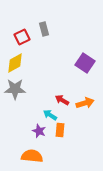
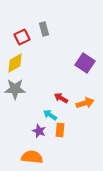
red arrow: moved 1 px left, 2 px up
orange semicircle: moved 1 px down
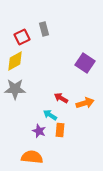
yellow diamond: moved 2 px up
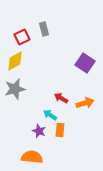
gray star: rotated 15 degrees counterclockwise
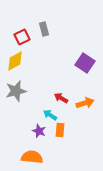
gray star: moved 1 px right, 2 px down
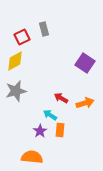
purple star: moved 1 px right; rotated 16 degrees clockwise
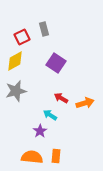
purple square: moved 29 px left
orange rectangle: moved 4 px left, 26 px down
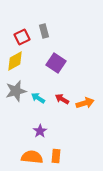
gray rectangle: moved 2 px down
red arrow: moved 1 px right, 1 px down
cyan arrow: moved 12 px left, 17 px up
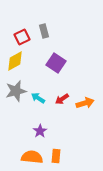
red arrow: rotated 64 degrees counterclockwise
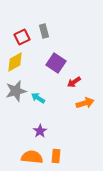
yellow diamond: moved 1 px down
red arrow: moved 12 px right, 17 px up
